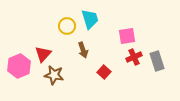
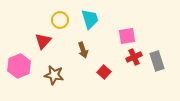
yellow circle: moved 7 px left, 6 px up
red triangle: moved 13 px up
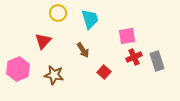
yellow circle: moved 2 px left, 7 px up
brown arrow: rotated 14 degrees counterclockwise
pink hexagon: moved 1 px left, 3 px down
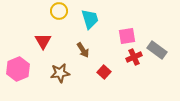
yellow circle: moved 1 px right, 2 px up
red triangle: rotated 12 degrees counterclockwise
gray rectangle: moved 11 px up; rotated 36 degrees counterclockwise
brown star: moved 6 px right, 2 px up; rotated 18 degrees counterclockwise
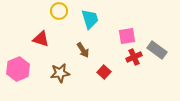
red triangle: moved 2 px left, 2 px up; rotated 42 degrees counterclockwise
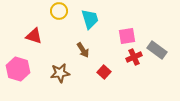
red triangle: moved 7 px left, 3 px up
pink hexagon: rotated 20 degrees counterclockwise
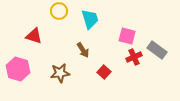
pink square: rotated 24 degrees clockwise
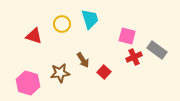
yellow circle: moved 3 px right, 13 px down
brown arrow: moved 10 px down
pink hexagon: moved 10 px right, 14 px down
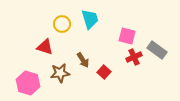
red triangle: moved 11 px right, 11 px down
